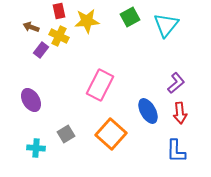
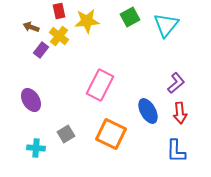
yellow cross: rotated 12 degrees clockwise
orange square: rotated 16 degrees counterclockwise
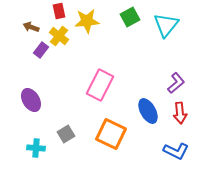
blue L-shape: rotated 65 degrees counterclockwise
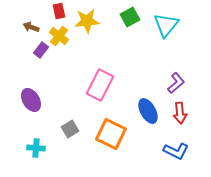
gray square: moved 4 px right, 5 px up
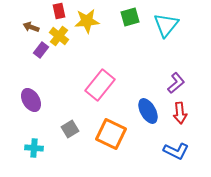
green square: rotated 12 degrees clockwise
pink rectangle: rotated 12 degrees clockwise
cyan cross: moved 2 px left
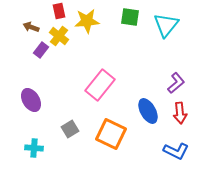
green square: rotated 24 degrees clockwise
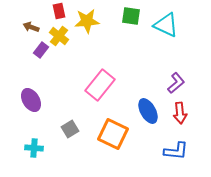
green square: moved 1 px right, 1 px up
cyan triangle: rotated 44 degrees counterclockwise
orange square: moved 2 px right
blue L-shape: rotated 20 degrees counterclockwise
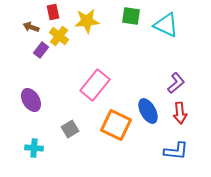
red rectangle: moved 6 px left, 1 px down
pink rectangle: moved 5 px left
orange square: moved 3 px right, 9 px up
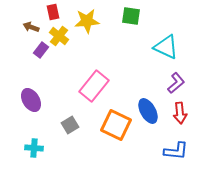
cyan triangle: moved 22 px down
pink rectangle: moved 1 px left, 1 px down
gray square: moved 4 px up
